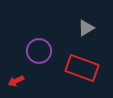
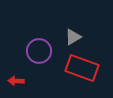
gray triangle: moved 13 px left, 9 px down
red arrow: rotated 28 degrees clockwise
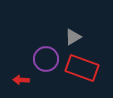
purple circle: moved 7 px right, 8 px down
red arrow: moved 5 px right, 1 px up
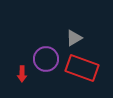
gray triangle: moved 1 px right, 1 px down
red arrow: moved 1 px right, 6 px up; rotated 91 degrees counterclockwise
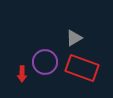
purple circle: moved 1 px left, 3 px down
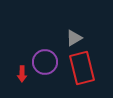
red rectangle: rotated 56 degrees clockwise
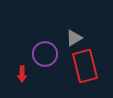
purple circle: moved 8 px up
red rectangle: moved 3 px right, 2 px up
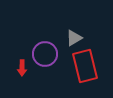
red arrow: moved 6 px up
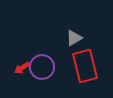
purple circle: moved 3 px left, 13 px down
red arrow: rotated 56 degrees clockwise
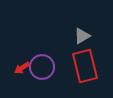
gray triangle: moved 8 px right, 2 px up
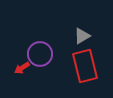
purple circle: moved 2 px left, 13 px up
